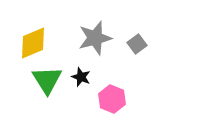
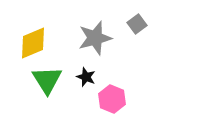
gray square: moved 20 px up
black star: moved 5 px right
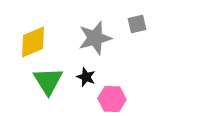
gray square: rotated 24 degrees clockwise
yellow diamond: moved 1 px up
green triangle: moved 1 px right, 1 px down
pink hexagon: rotated 20 degrees counterclockwise
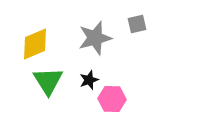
yellow diamond: moved 2 px right, 2 px down
black star: moved 3 px right, 3 px down; rotated 30 degrees clockwise
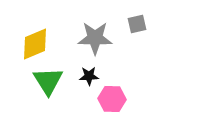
gray star: rotated 16 degrees clockwise
black star: moved 4 px up; rotated 18 degrees clockwise
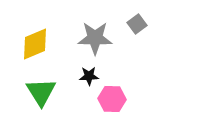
gray square: rotated 24 degrees counterclockwise
green triangle: moved 7 px left, 11 px down
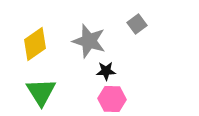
gray star: moved 6 px left, 3 px down; rotated 16 degrees clockwise
yellow diamond: rotated 12 degrees counterclockwise
black star: moved 17 px right, 5 px up
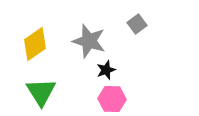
black star: moved 1 px up; rotated 18 degrees counterclockwise
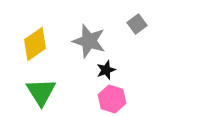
pink hexagon: rotated 16 degrees clockwise
